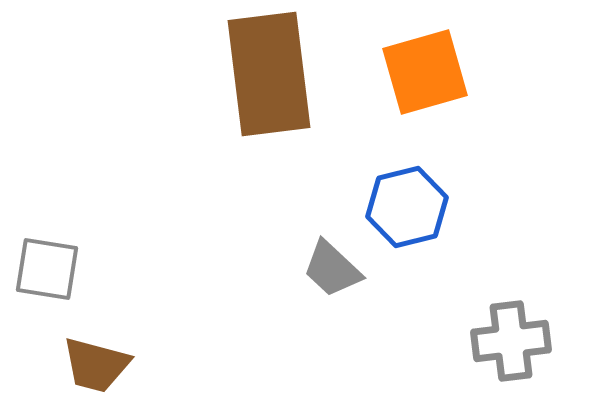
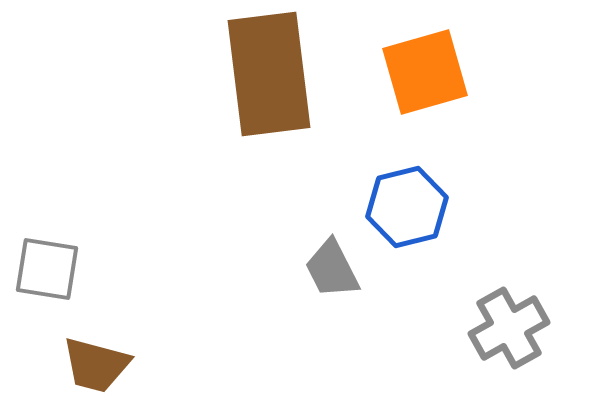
gray trapezoid: rotated 20 degrees clockwise
gray cross: moved 2 px left, 13 px up; rotated 22 degrees counterclockwise
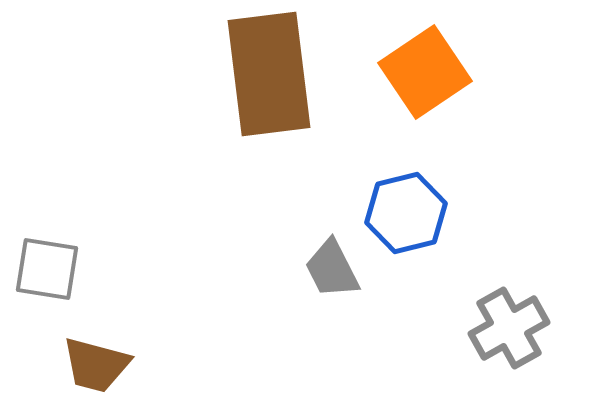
orange square: rotated 18 degrees counterclockwise
blue hexagon: moved 1 px left, 6 px down
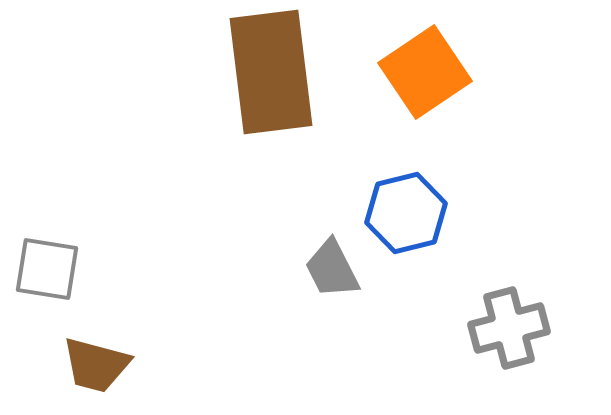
brown rectangle: moved 2 px right, 2 px up
gray cross: rotated 14 degrees clockwise
